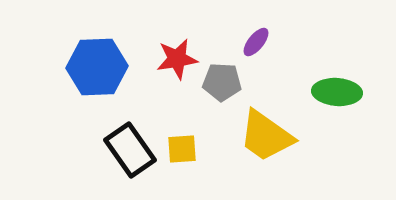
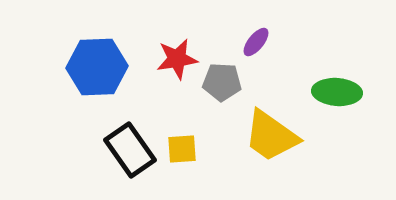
yellow trapezoid: moved 5 px right
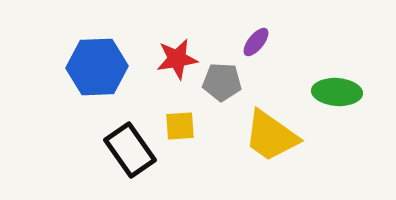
yellow square: moved 2 px left, 23 px up
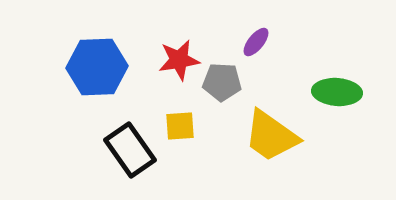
red star: moved 2 px right, 1 px down
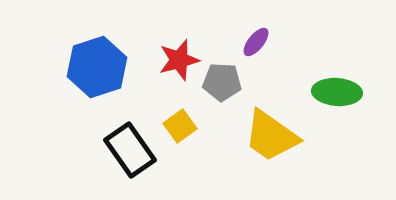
red star: rotated 6 degrees counterclockwise
blue hexagon: rotated 16 degrees counterclockwise
yellow square: rotated 32 degrees counterclockwise
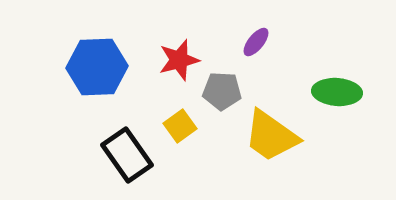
blue hexagon: rotated 16 degrees clockwise
gray pentagon: moved 9 px down
black rectangle: moved 3 px left, 5 px down
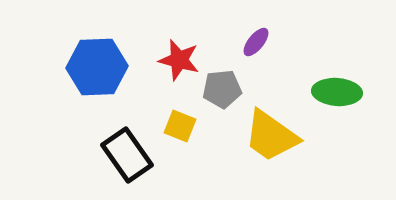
red star: rotated 30 degrees clockwise
gray pentagon: moved 2 px up; rotated 9 degrees counterclockwise
yellow square: rotated 32 degrees counterclockwise
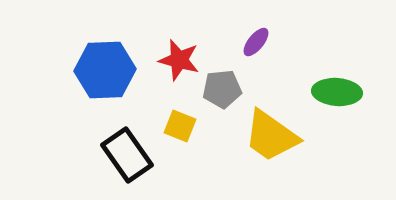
blue hexagon: moved 8 px right, 3 px down
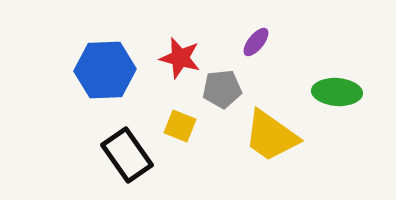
red star: moved 1 px right, 2 px up
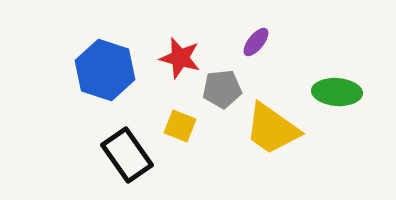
blue hexagon: rotated 20 degrees clockwise
yellow trapezoid: moved 1 px right, 7 px up
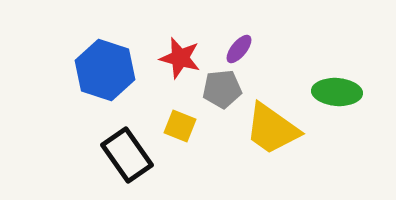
purple ellipse: moved 17 px left, 7 px down
